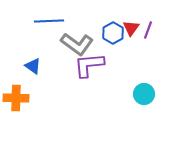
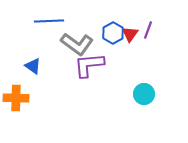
red triangle: moved 1 px left, 6 px down
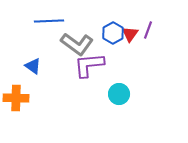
cyan circle: moved 25 px left
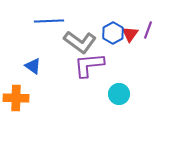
gray L-shape: moved 3 px right, 2 px up
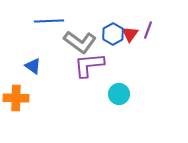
blue hexagon: moved 1 px down
